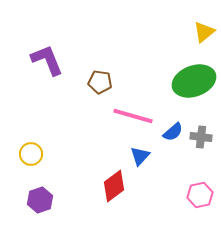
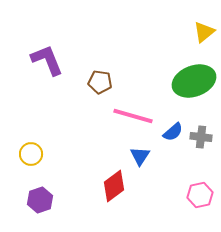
blue triangle: rotated 10 degrees counterclockwise
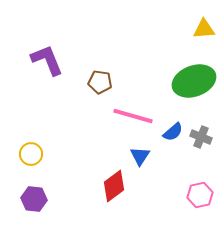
yellow triangle: moved 3 px up; rotated 35 degrees clockwise
gray cross: rotated 15 degrees clockwise
purple hexagon: moved 6 px left, 1 px up; rotated 25 degrees clockwise
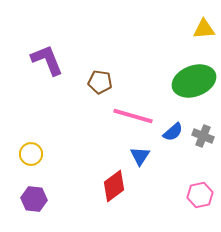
gray cross: moved 2 px right, 1 px up
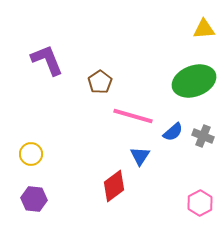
brown pentagon: rotated 30 degrees clockwise
pink hexagon: moved 8 px down; rotated 15 degrees counterclockwise
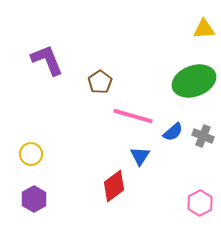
purple hexagon: rotated 25 degrees clockwise
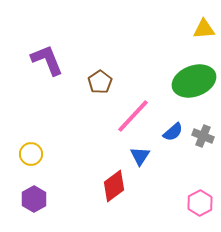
pink line: rotated 63 degrees counterclockwise
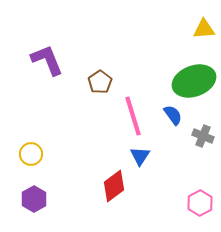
pink line: rotated 60 degrees counterclockwise
blue semicircle: moved 17 px up; rotated 85 degrees counterclockwise
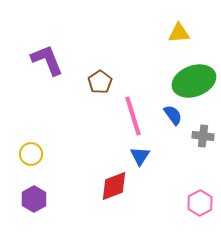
yellow triangle: moved 25 px left, 4 px down
gray cross: rotated 15 degrees counterclockwise
red diamond: rotated 16 degrees clockwise
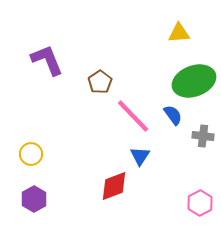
pink line: rotated 27 degrees counterclockwise
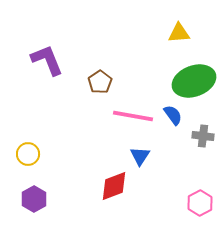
pink line: rotated 36 degrees counterclockwise
yellow circle: moved 3 px left
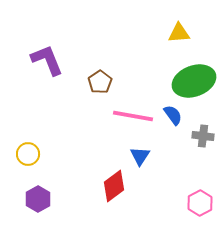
red diamond: rotated 16 degrees counterclockwise
purple hexagon: moved 4 px right
